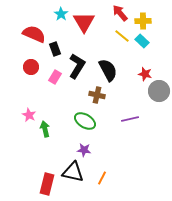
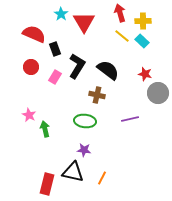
red arrow: rotated 24 degrees clockwise
black semicircle: rotated 25 degrees counterclockwise
gray circle: moved 1 px left, 2 px down
green ellipse: rotated 25 degrees counterclockwise
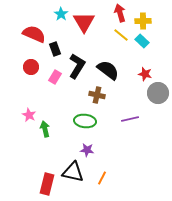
yellow line: moved 1 px left, 1 px up
purple star: moved 3 px right
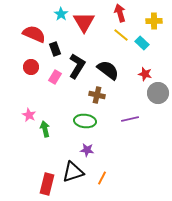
yellow cross: moved 11 px right
cyan rectangle: moved 2 px down
black triangle: rotated 30 degrees counterclockwise
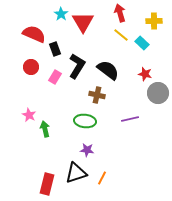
red triangle: moved 1 px left
black triangle: moved 3 px right, 1 px down
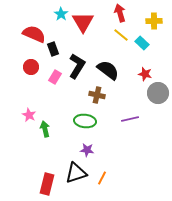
black rectangle: moved 2 px left
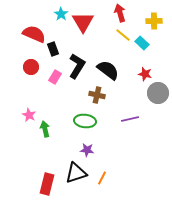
yellow line: moved 2 px right
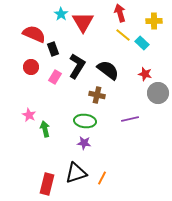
purple star: moved 3 px left, 7 px up
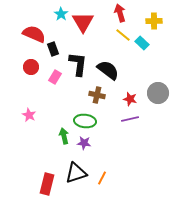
black L-shape: moved 1 px right, 2 px up; rotated 25 degrees counterclockwise
red star: moved 15 px left, 25 px down
green arrow: moved 19 px right, 7 px down
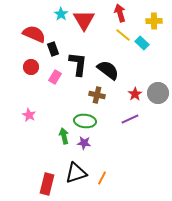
red triangle: moved 1 px right, 2 px up
red star: moved 5 px right, 5 px up; rotated 24 degrees clockwise
purple line: rotated 12 degrees counterclockwise
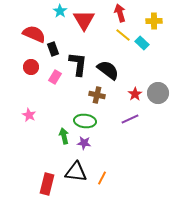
cyan star: moved 1 px left, 3 px up
black triangle: moved 1 px up; rotated 25 degrees clockwise
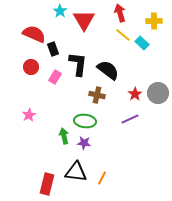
pink star: rotated 16 degrees clockwise
